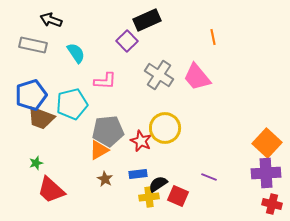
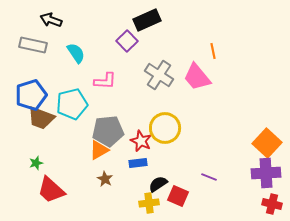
orange line: moved 14 px down
blue rectangle: moved 11 px up
yellow cross: moved 6 px down
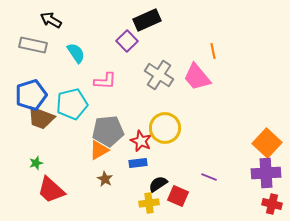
black arrow: rotated 10 degrees clockwise
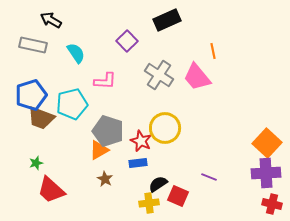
black rectangle: moved 20 px right
gray pentagon: rotated 24 degrees clockwise
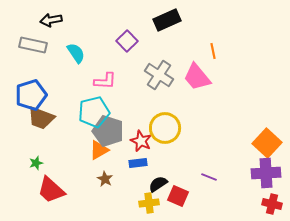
black arrow: rotated 40 degrees counterclockwise
cyan pentagon: moved 22 px right, 8 px down
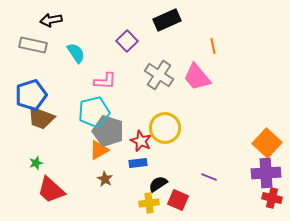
orange line: moved 5 px up
red square: moved 4 px down
red cross: moved 6 px up
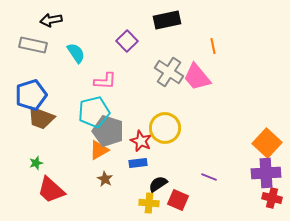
black rectangle: rotated 12 degrees clockwise
gray cross: moved 10 px right, 3 px up
yellow cross: rotated 12 degrees clockwise
